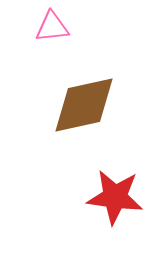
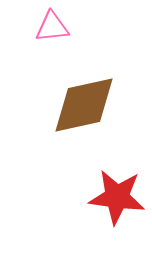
red star: moved 2 px right
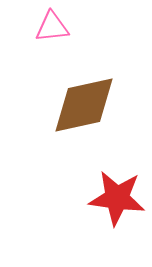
red star: moved 1 px down
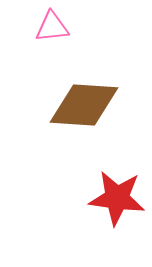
brown diamond: rotated 16 degrees clockwise
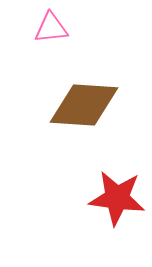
pink triangle: moved 1 px left, 1 px down
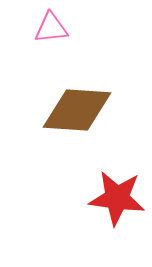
brown diamond: moved 7 px left, 5 px down
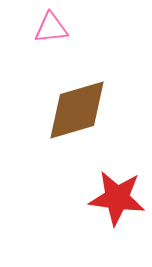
brown diamond: rotated 20 degrees counterclockwise
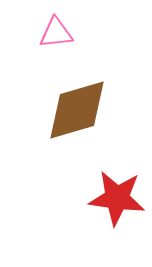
pink triangle: moved 5 px right, 5 px down
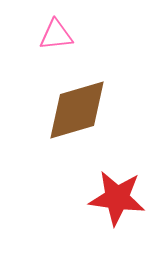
pink triangle: moved 2 px down
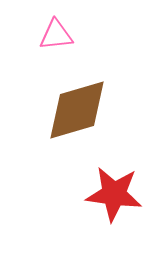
red star: moved 3 px left, 4 px up
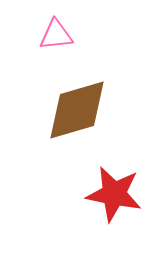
red star: rotated 4 degrees clockwise
